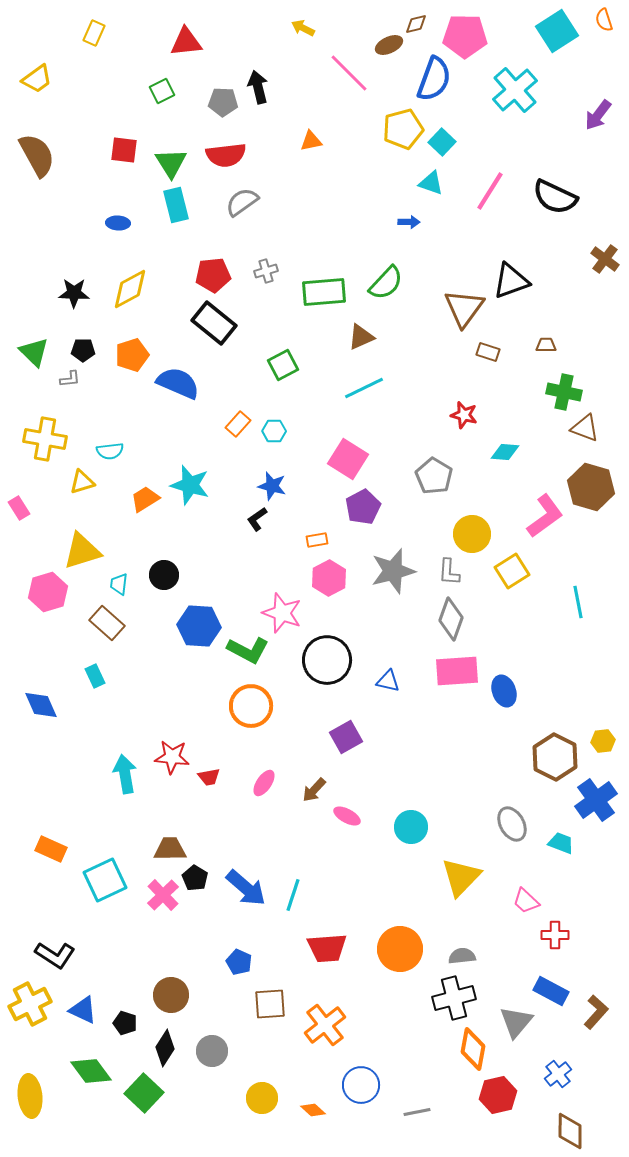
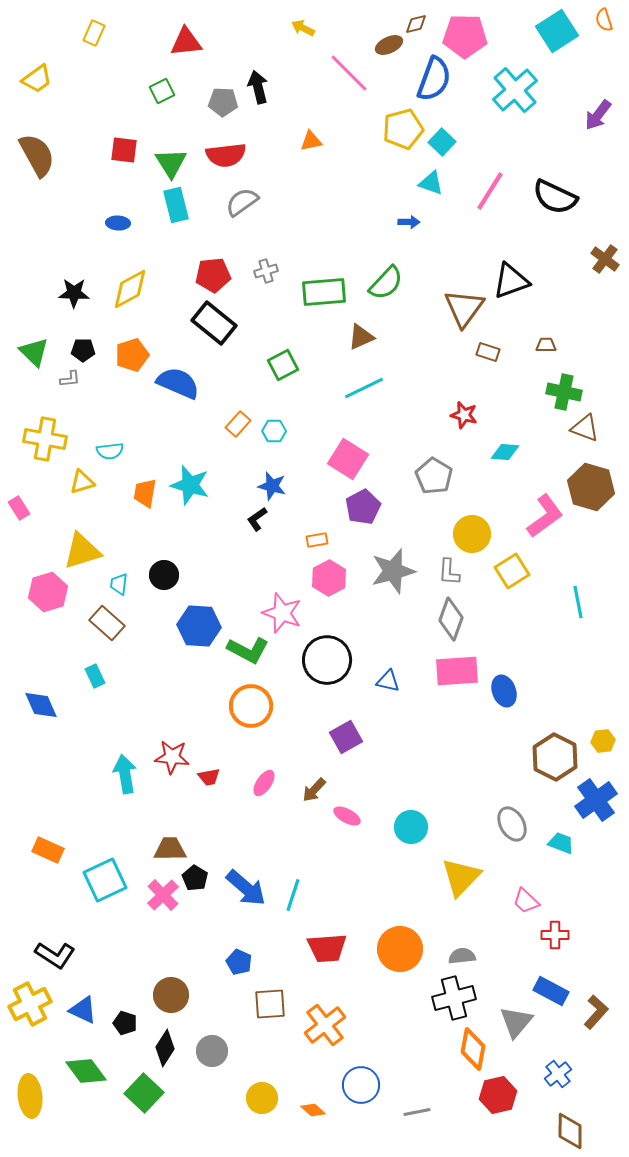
orange trapezoid at (145, 499): moved 6 px up; rotated 48 degrees counterclockwise
orange rectangle at (51, 849): moved 3 px left, 1 px down
green diamond at (91, 1071): moved 5 px left
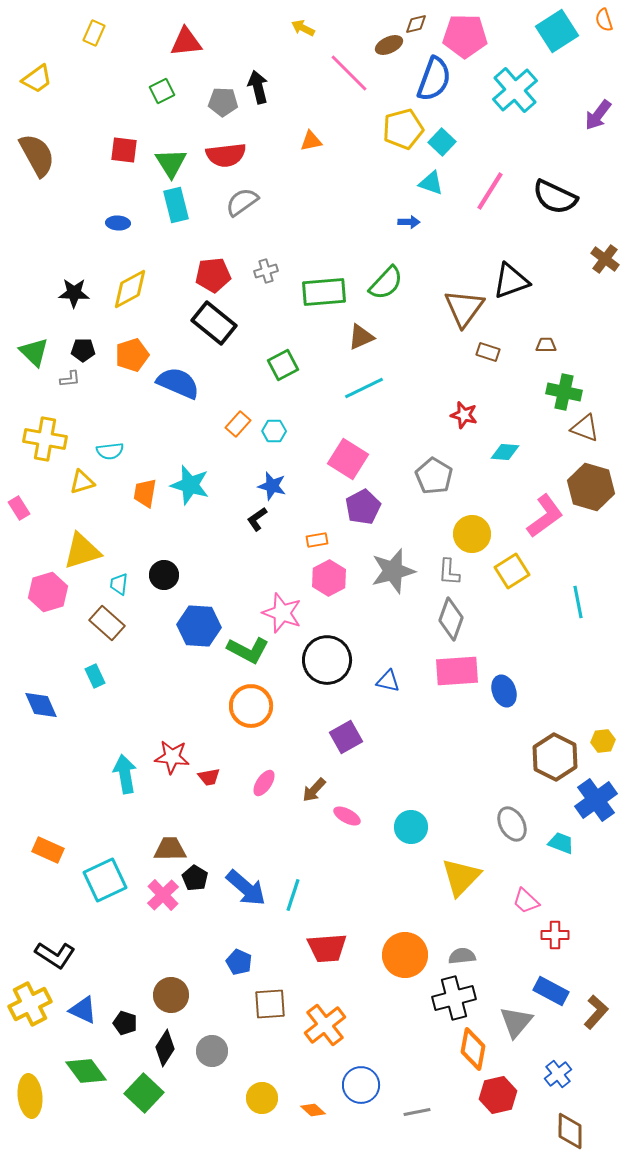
orange circle at (400, 949): moved 5 px right, 6 px down
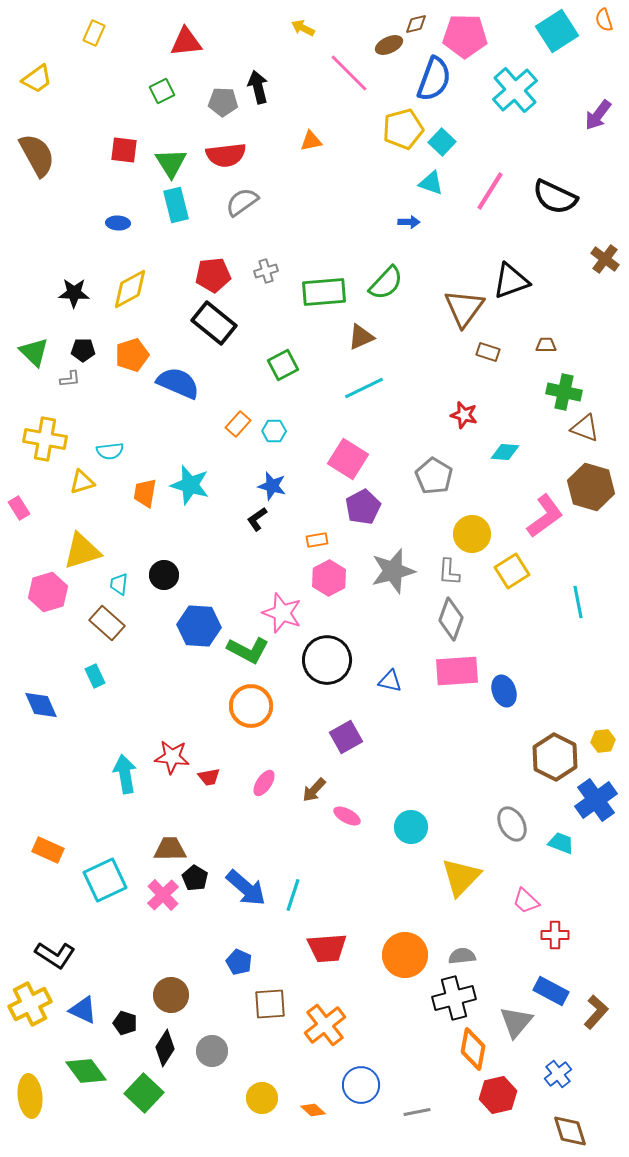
blue triangle at (388, 681): moved 2 px right
brown diamond at (570, 1131): rotated 18 degrees counterclockwise
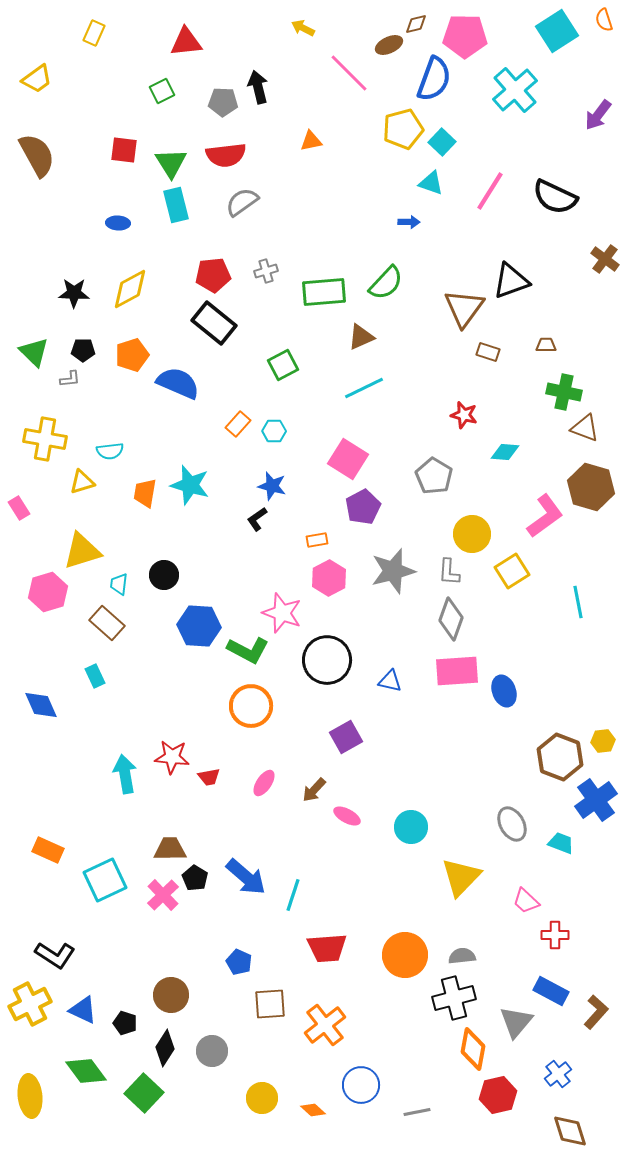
brown hexagon at (555, 757): moved 5 px right; rotated 6 degrees counterclockwise
blue arrow at (246, 888): moved 11 px up
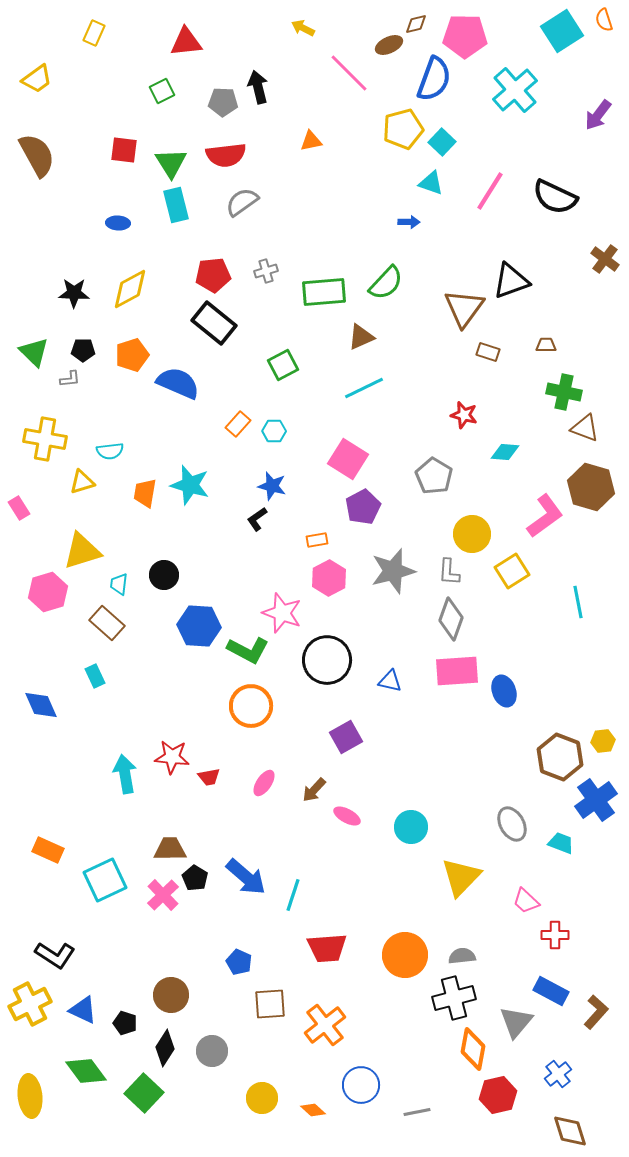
cyan square at (557, 31): moved 5 px right
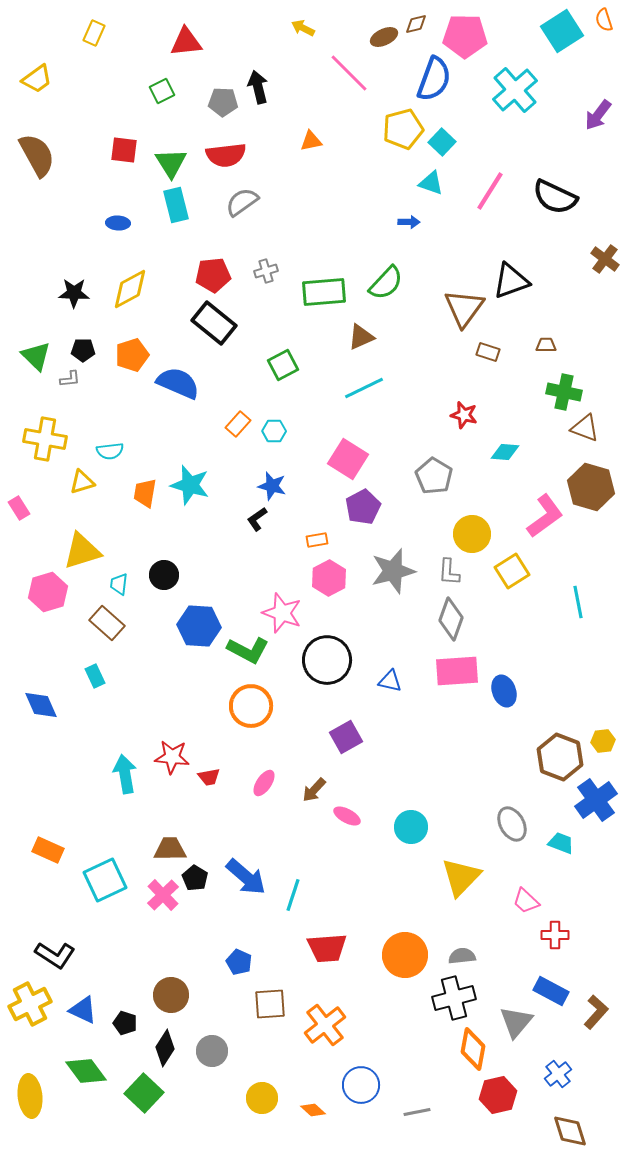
brown ellipse at (389, 45): moved 5 px left, 8 px up
green triangle at (34, 352): moved 2 px right, 4 px down
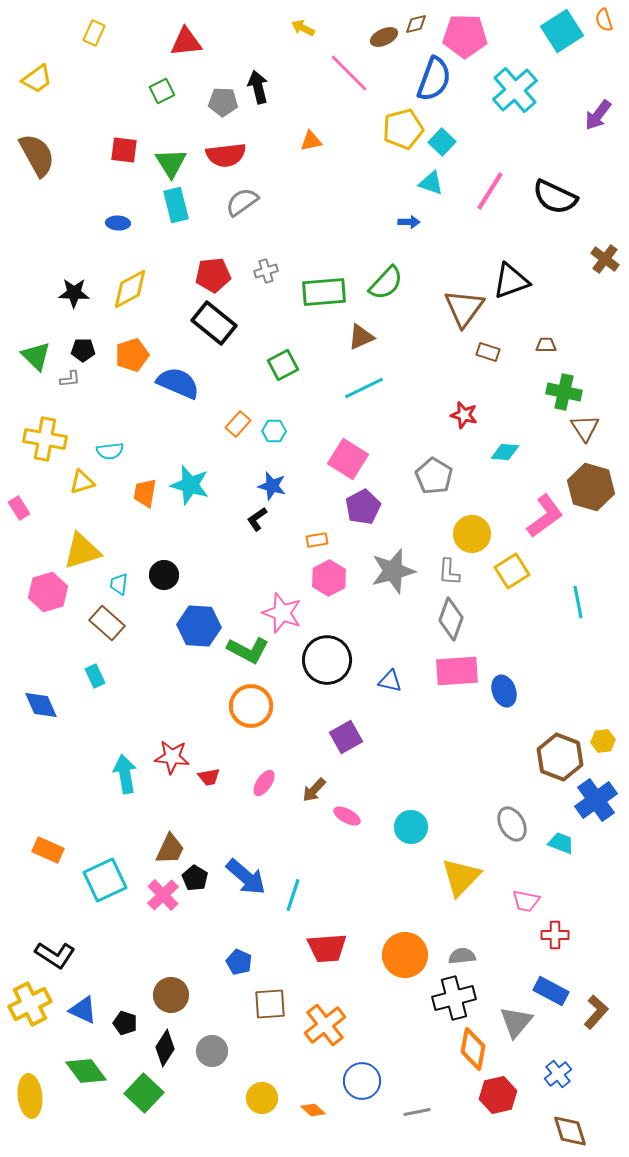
brown triangle at (585, 428): rotated 36 degrees clockwise
brown trapezoid at (170, 849): rotated 116 degrees clockwise
pink trapezoid at (526, 901): rotated 32 degrees counterclockwise
blue circle at (361, 1085): moved 1 px right, 4 px up
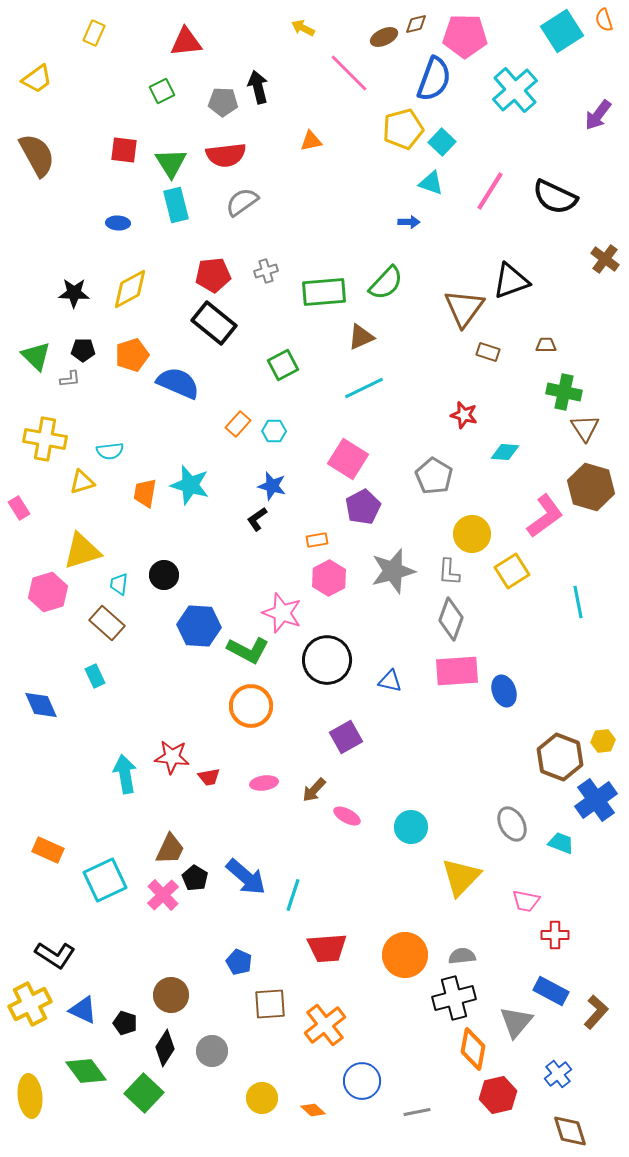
pink ellipse at (264, 783): rotated 48 degrees clockwise
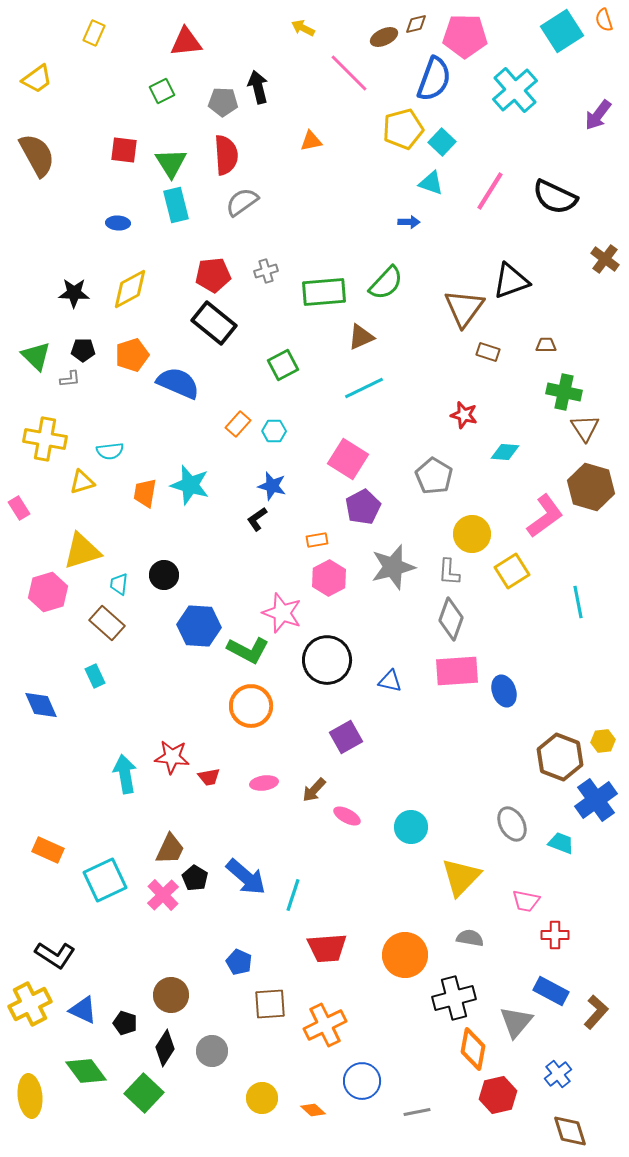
red semicircle at (226, 155): rotated 87 degrees counterclockwise
gray star at (393, 571): moved 4 px up
gray semicircle at (462, 956): moved 8 px right, 18 px up; rotated 16 degrees clockwise
orange cross at (325, 1025): rotated 12 degrees clockwise
